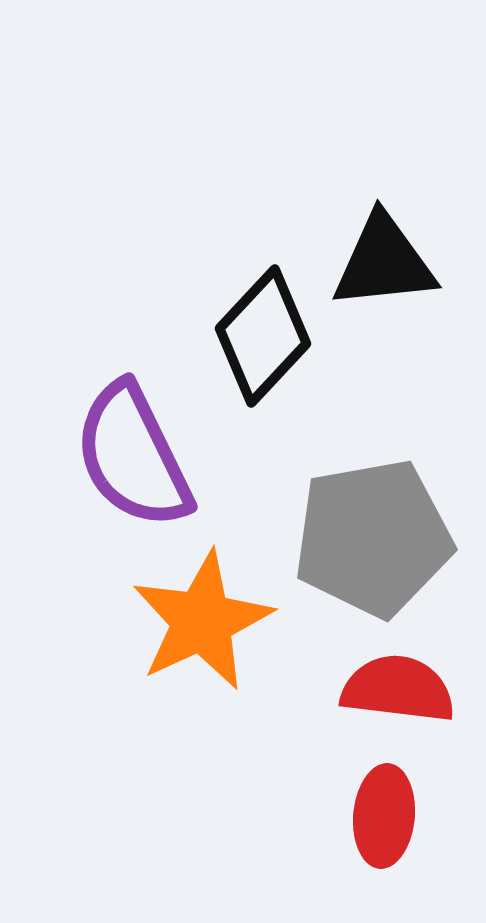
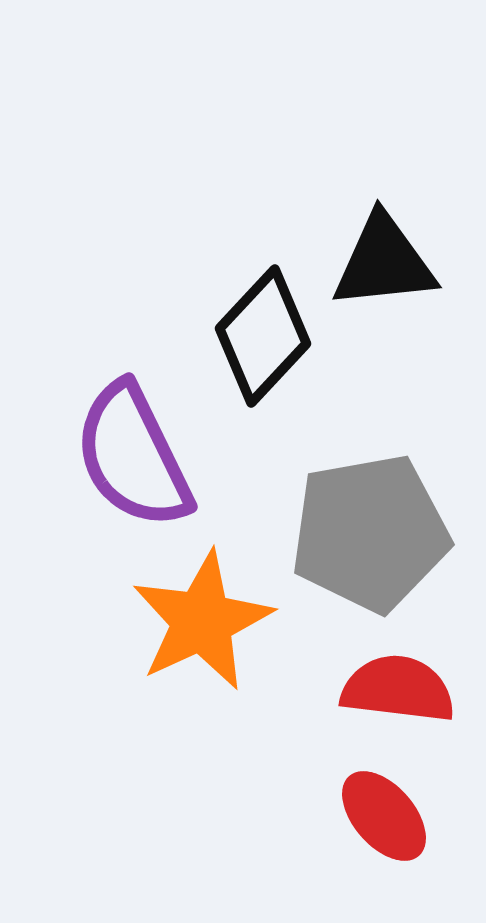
gray pentagon: moved 3 px left, 5 px up
red ellipse: rotated 46 degrees counterclockwise
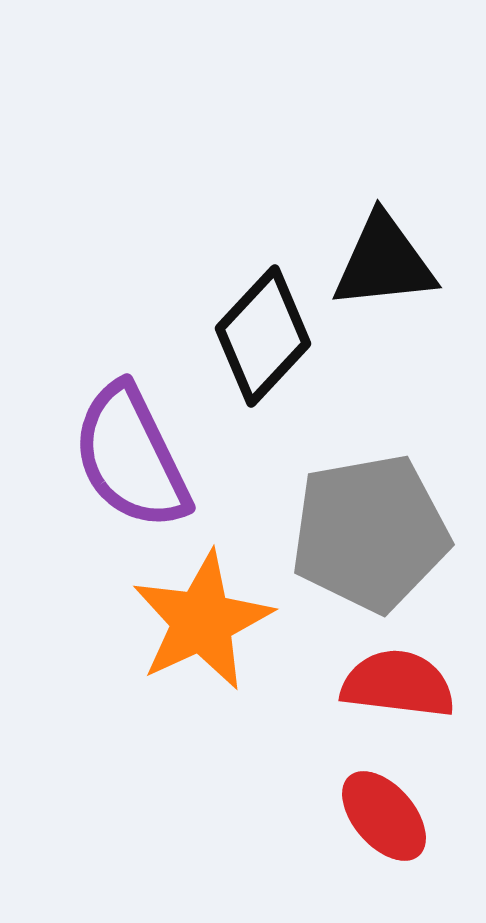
purple semicircle: moved 2 px left, 1 px down
red semicircle: moved 5 px up
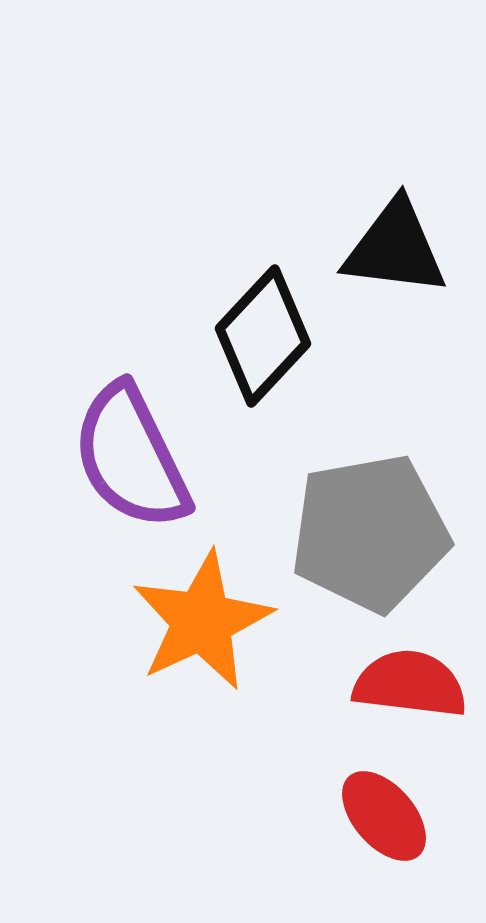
black triangle: moved 11 px right, 14 px up; rotated 13 degrees clockwise
red semicircle: moved 12 px right
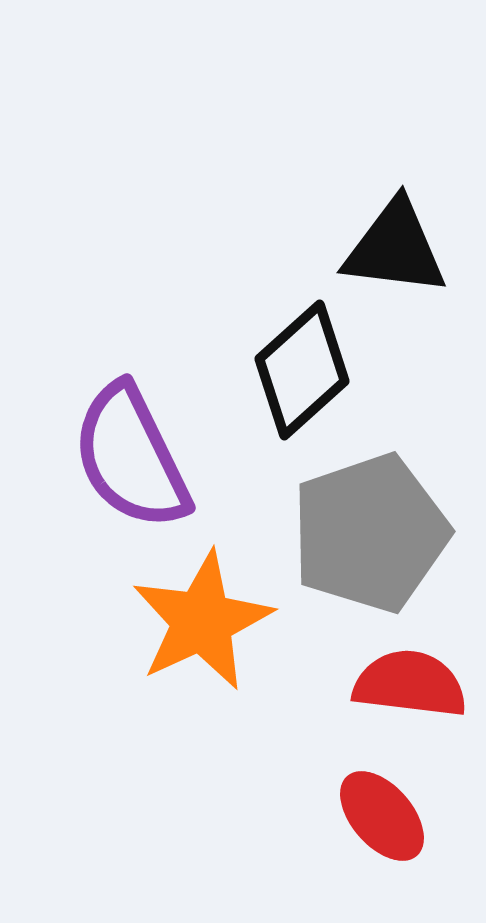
black diamond: moved 39 px right, 34 px down; rotated 5 degrees clockwise
gray pentagon: rotated 9 degrees counterclockwise
red ellipse: moved 2 px left
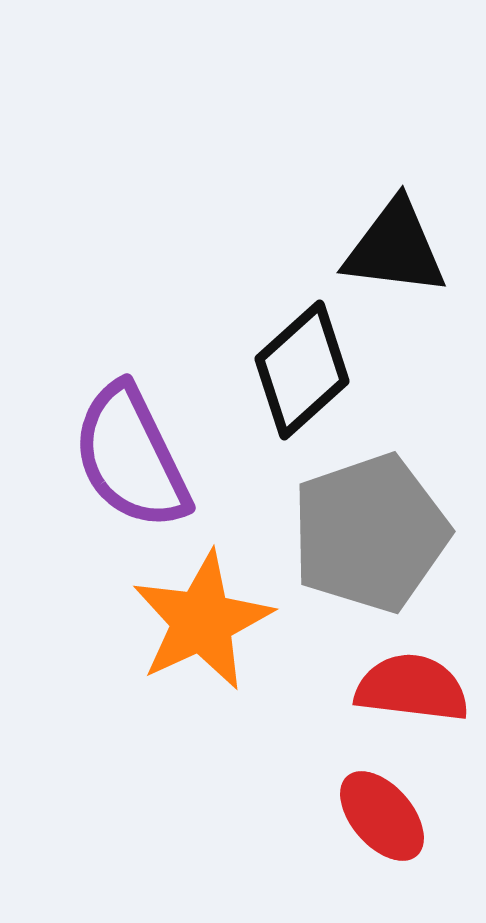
red semicircle: moved 2 px right, 4 px down
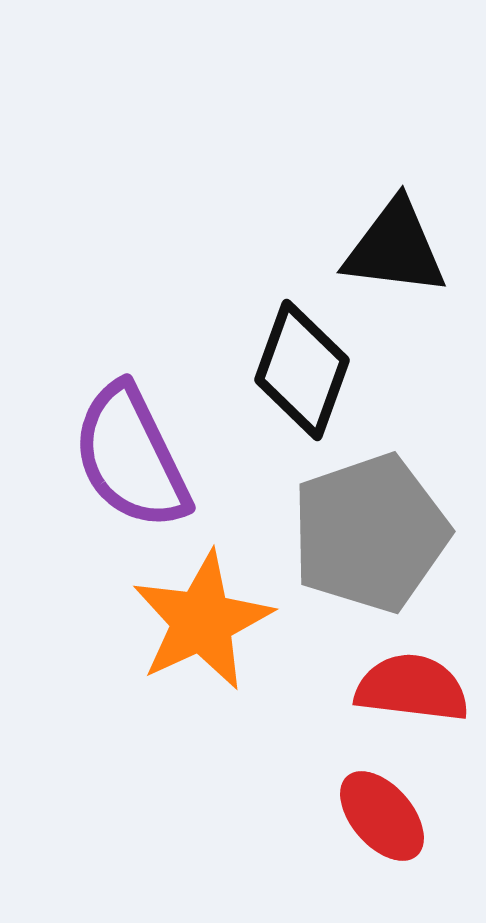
black diamond: rotated 28 degrees counterclockwise
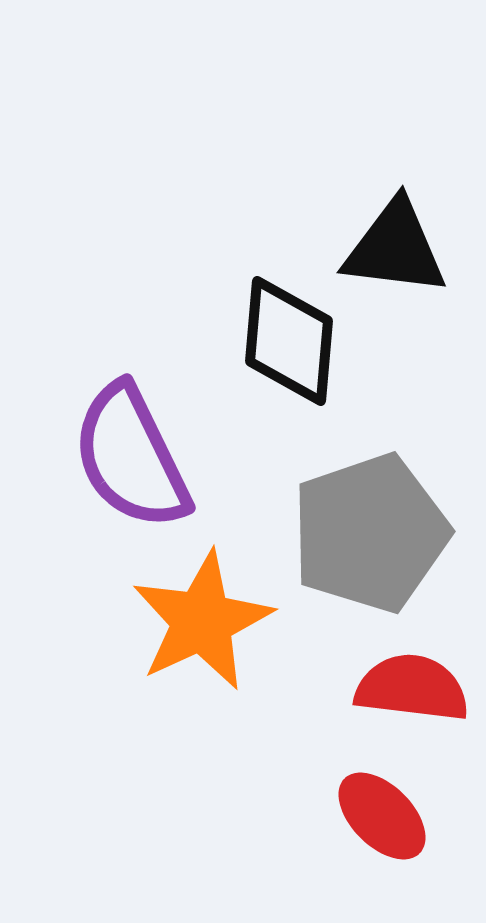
black diamond: moved 13 px left, 29 px up; rotated 15 degrees counterclockwise
red ellipse: rotated 4 degrees counterclockwise
